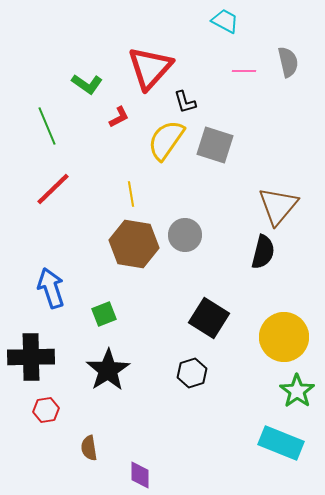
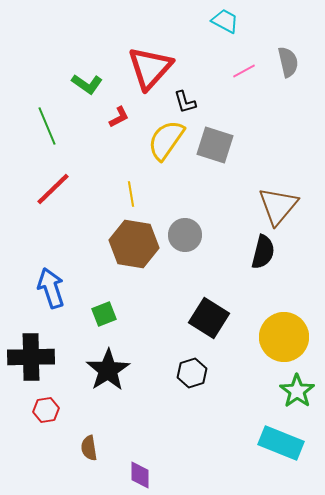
pink line: rotated 30 degrees counterclockwise
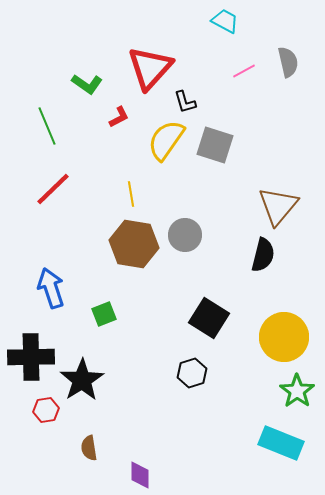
black semicircle: moved 3 px down
black star: moved 26 px left, 10 px down
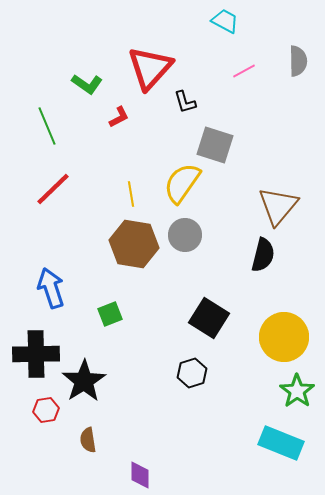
gray semicircle: moved 10 px right, 1 px up; rotated 12 degrees clockwise
yellow semicircle: moved 16 px right, 43 px down
green square: moved 6 px right
black cross: moved 5 px right, 3 px up
black star: moved 2 px right, 1 px down
brown semicircle: moved 1 px left, 8 px up
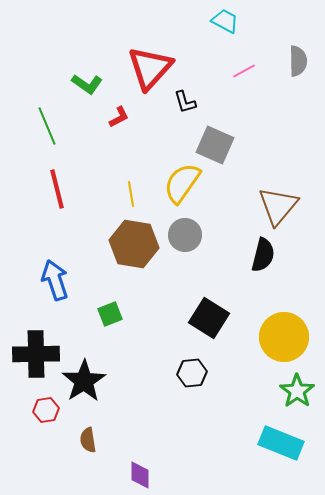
gray square: rotated 6 degrees clockwise
red line: moved 4 px right; rotated 60 degrees counterclockwise
blue arrow: moved 4 px right, 8 px up
black hexagon: rotated 12 degrees clockwise
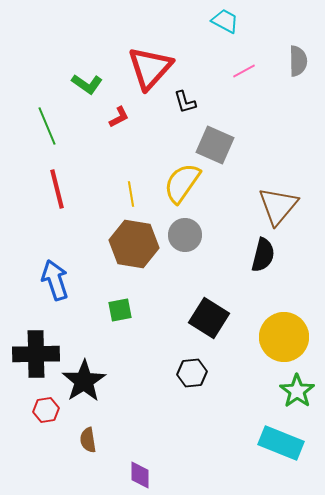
green square: moved 10 px right, 4 px up; rotated 10 degrees clockwise
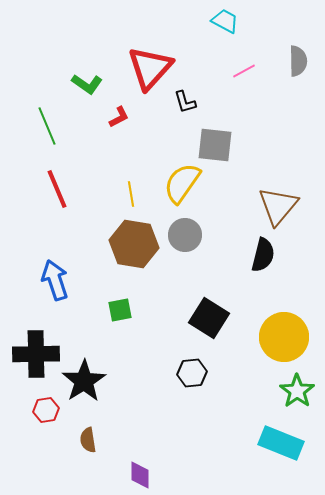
gray square: rotated 18 degrees counterclockwise
red line: rotated 9 degrees counterclockwise
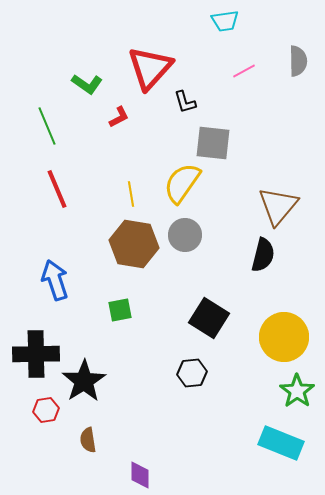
cyan trapezoid: rotated 144 degrees clockwise
gray square: moved 2 px left, 2 px up
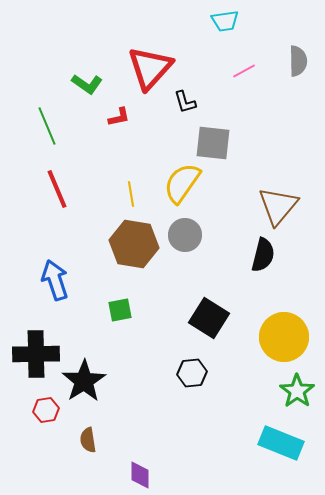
red L-shape: rotated 15 degrees clockwise
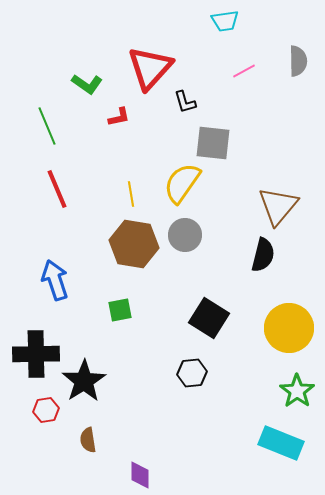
yellow circle: moved 5 px right, 9 px up
